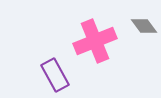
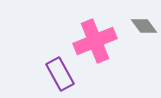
purple rectangle: moved 5 px right, 1 px up
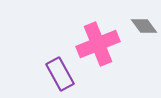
pink cross: moved 3 px right, 3 px down
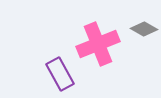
gray diamond: moved 3 px down; rotated 24 degrees counterclockwise
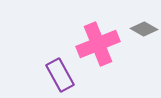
purple rectangle: moved 1 px down
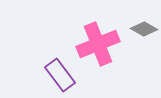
purple rectangle: rotated 8 degrees counterclockwise
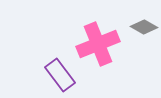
gray diamond: moved 2 px up
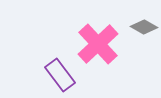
pink cross: rotated 21 degrees counterclockwise
